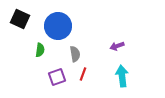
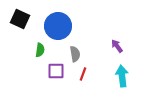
purple arrow: rotated 72 degrees clockwise
purple square: moved 1 px left, 6 px up; rotated 18 degrees clockwise
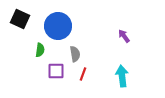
purple arrow: moved 7 px right, 10 px up
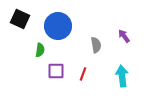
gray semicircle: moved 21 px right, 9 px up
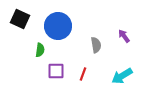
cyan arrow: rotated 115 degrees counterclockwise
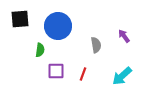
black square: rotated 30 degrees counterclockwise
cyan arrow: rotated 10 degrees counterclockwise
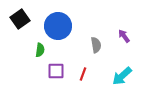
black square: rotated 30 degrees counterclockwise
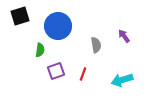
black square: moved 3 px up; rotated 18 degrees clockwise
purple square: rotated 18 degrees counterclockwise
cyan arrow: moved 4 px down; rotated 25 degrees clockwise
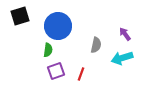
purple arrow: moved 1 px right, 2 px up
gray semicircle: rotated 21 degrees clockwise
green semicircle: moved 8 px right
red line: moved 2 px left
cyan arrow: moved 22 px up
